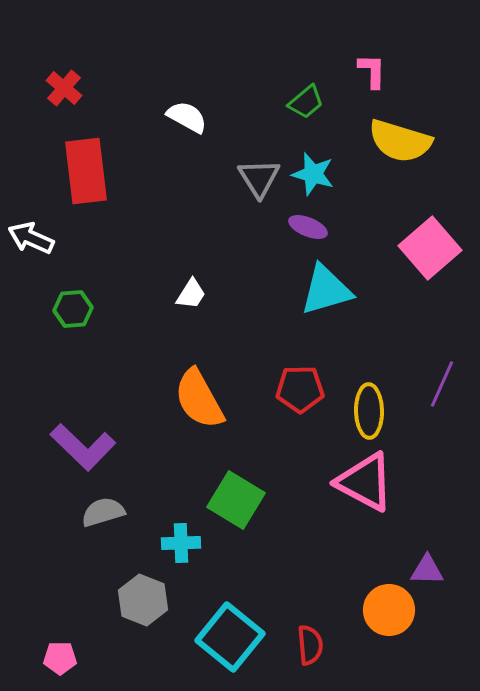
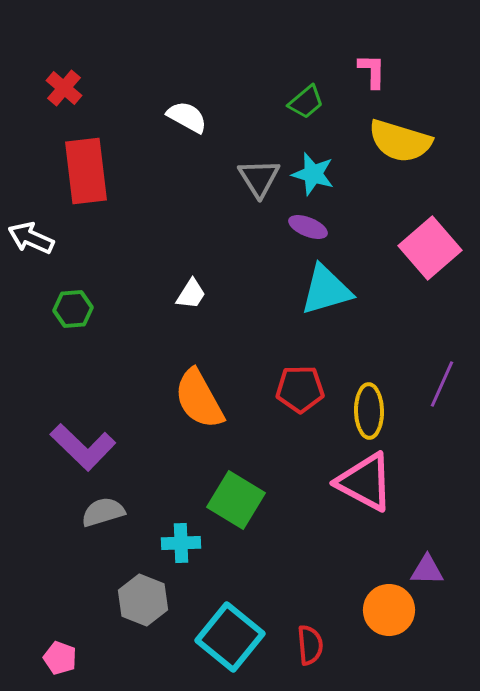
pink pentagon: rotated 20 degrees clockwise
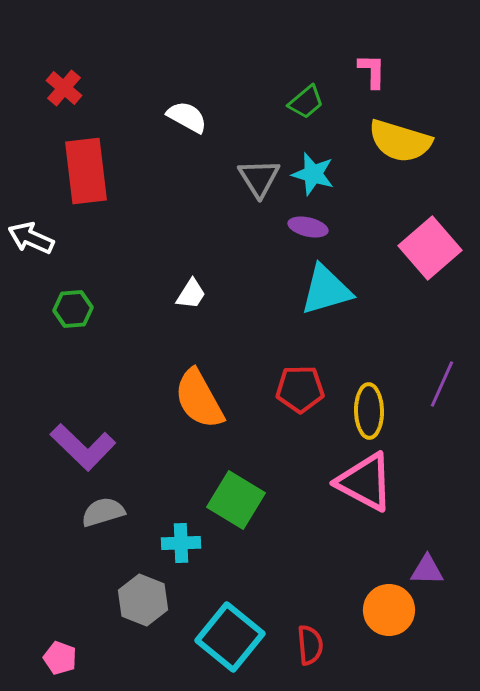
purple ellipse: rotated 9 degrees counterclockwise
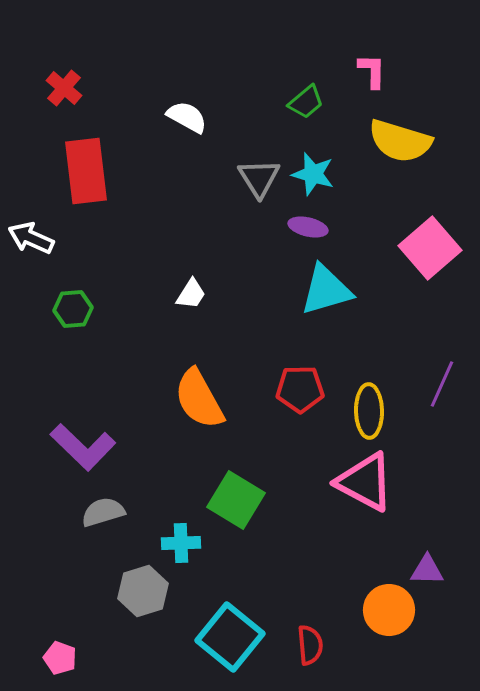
gray hexagon: moved 9 px up; rotated 21 degrees clockwise
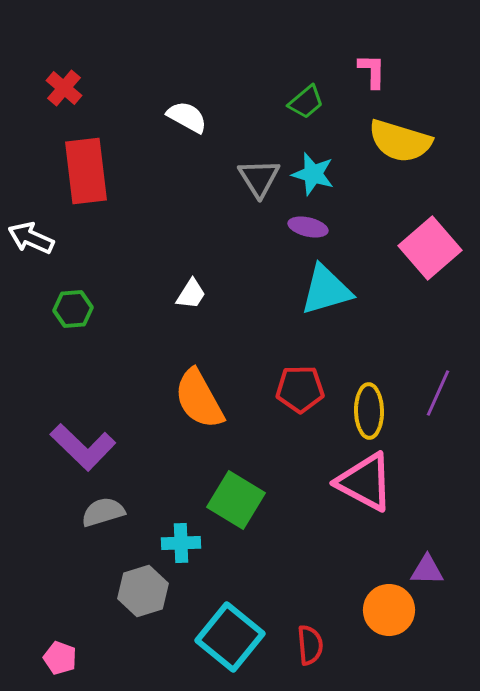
purple line: moved 4 px left, 9 px down
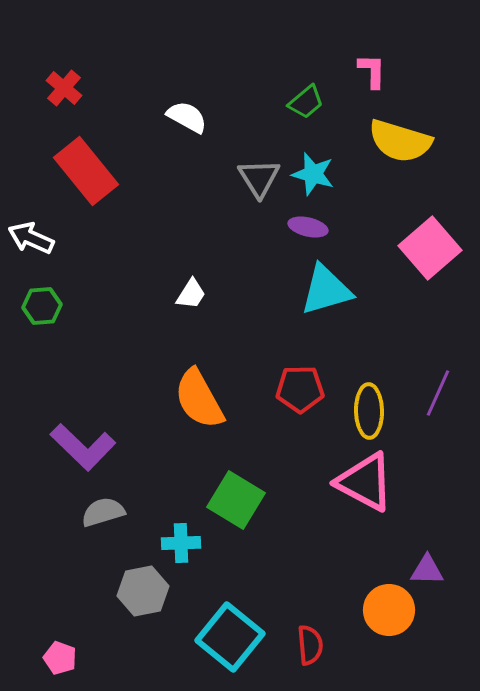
red rectangle: rotated 32 degrees counterclockwise
green hexagon: moved 31 px left, 3 px up
gray hexagon: rotated 6 degrees clockwise
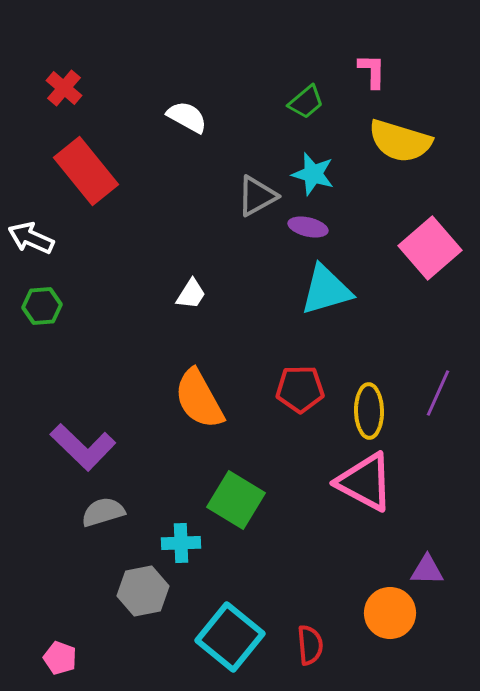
gray triangle: moved 2 px left, 18 px down; rotated 33 degrees clockwise
orange circle: moved 1 px right, 3 px down
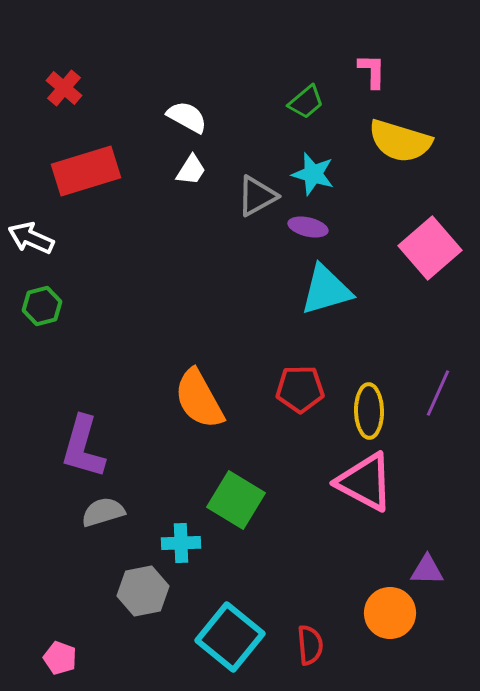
red rectangle: rotated 68 degrees counterclockwise
white trapezoid: moved 124 px up
green hexagon: rotated 9 degrees counterclockwise
purple L-shape: rotated 62 degrees clockwise
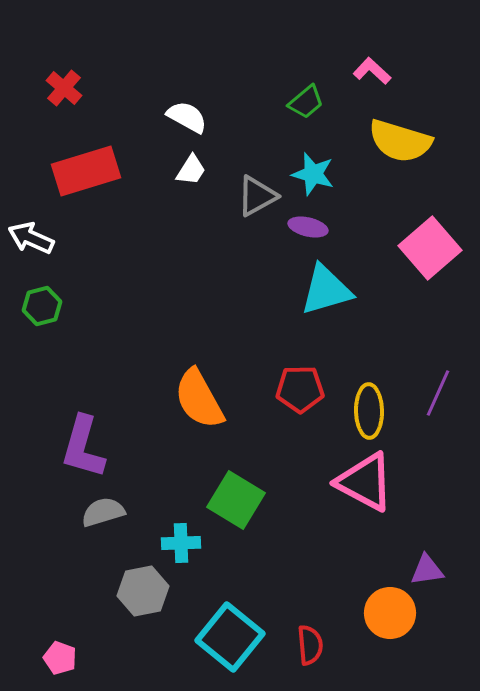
pink L-shape: rotated 48 degrees counterclockwise
purple triangle: rotated 9 degrees counterclockwise
